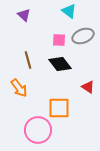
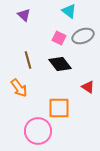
pink square: moved 2 px up; rotated 24 degrees clockwise
pink circle: moved 1 px down
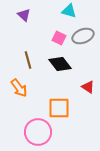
cyan triangle: rotated 21 degrees counterclockwise
pink circle: moved 1 px down
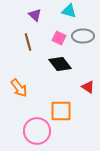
purple triangle: moved 11 px right
gray ellipse: rotated 20 degrees clockwise
brown line: moved 18 px up
orange square: moved 2 px right, 3 px down
pink circle: moved 1 px left, 1 px up
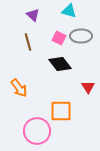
purple triangle: moved 2 px left
gray ellipse: moved 2 px left
red triangle: rotated 24 degrees clockwise
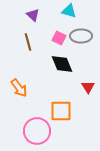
black diamond: moved 2 px right; rotated 15 degrees clockwise
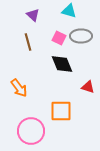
red triangle: rotated 40 degrees counterclockwise
pink circle: moved 6 px left
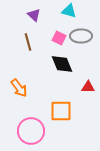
purple triangle: moved 1 px right
red triangle: rotated 16 degrees counterclockwise
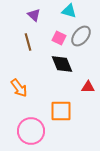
gray ellipse: rotated 50 degrees counterclockwise
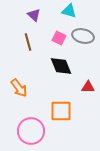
gray ellipse: moved 2 px right; rotated 65 degrees clockwise
black diamond: moved 1 px left, 2 px down
